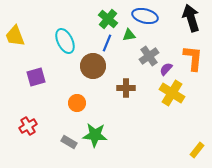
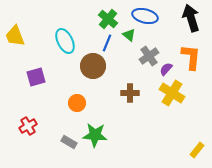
green triangle: rotated 48 degrees clockwise
orange L-shape: moved 2 px left, 1 px up
brown cross: moved 4 px right, 5 px down
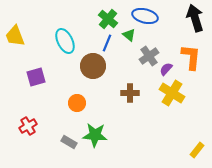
black arrow: moved 4 px right
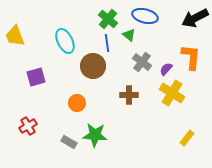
black arrow: rotated 100 degrees counterclockwise
blue line: rotated 30 degrees counterclockwise
gray cross: moved 7 px left, 6 px down; rotated 18 degrees counterclockwise
brown cross: moved 1 px left, 2 px down
yellow rectangle: moved 10 px left, 12 px up
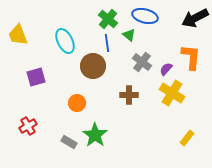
yellow trapezoid: moved 3 px right, 1 px up
green star: rotated 30 degrees clockwise
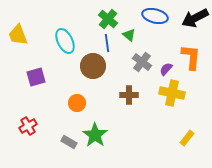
blue ellipse: moved 10 px right
yellow cross: rotated 20 degrees counterclockwise
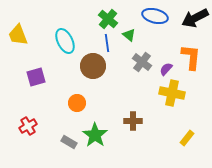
brown cross: moved 4 px right, 26 px down
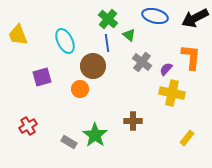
purple square: moved 6 px right
orange circle: moved 3 px right, 14 px up
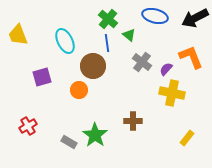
orange L-shape: rotated 28 degrees counterclockwise
orange circle: moved 1 px left, 1 px down
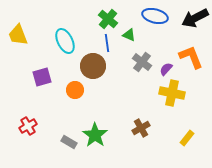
green triangle: rotated 16 degrees counterclockwise
orange circle: moved 4 px left
brown cross: moved 8 px right, 7 px down; rotated 30 degrees counterclockwise
